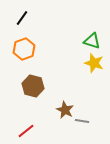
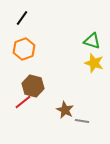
red line: moved 3 px left, 29 px up
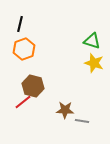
black line: moved 2 px left, 6 px down; rotated 21 degrees counterclockwise
brown star: rotated 24 degrees counterclockwise
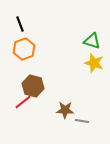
black line: rotated 35 degrees counterclockwise
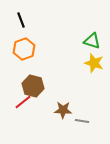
black line: moved 1 px right, 4 px up
brown star: moved 2 px left
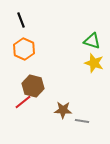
orange hexagon: rotated 15 degrees counterclockwise
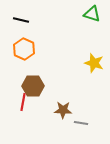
black line: rotated 56 degrees counterclockwise
green triangle: moved 27 px up
brown hexagon: rotated 15 degrees counterclockwise
red line: rotated 42 degrees counterclockwise
gray line: moved 1 px left, 2 px down
